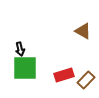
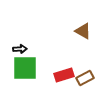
black arrow: rotated 80 degrees counterclockwise
brown rectangle: moved 1 px left, 2 px up; rotated 18 degrees clockwise
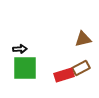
brown triangle: moved 8 px down; rotated 42 degrees counterclockwise
brown rectangle: moved 4 px left, 10 px up
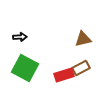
black arrow: moved 12 px up
green square: rotated 28 degrees clockwise
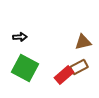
brown triangle: moved 3 px down
brown rectangle: moved 2 px left, 1 px up
red rectangle: rotated 24 degrees counterclockwise
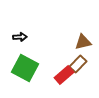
brown rectangle: moved 1 px left, 3 px up; rotated 18 degrees counterclockwise
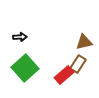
brown triangle: moved 1 px right
brown rectangle: rotated 12 degrees counterclockwise
green square: rotated 20 degrees clockwise
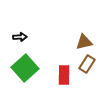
brown rectangle: moved 9 px right
red rectangle: rotated 48 degrees counterclockwise
